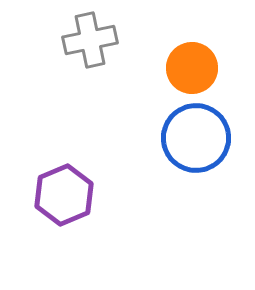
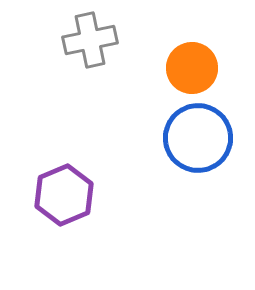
blue circle: moved 2 px right
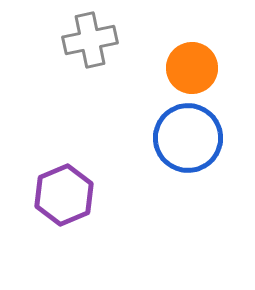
blue circle: moved 10 px left
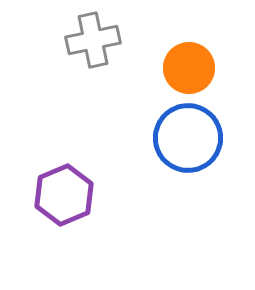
gray cross: moved 3 px right
orange circle: moved 3 px left
